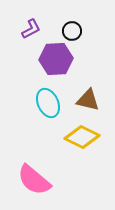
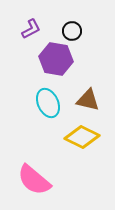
purple hexagon: rotated 12 degrees clockwise
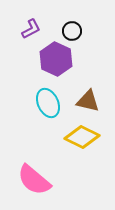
purple hexagon: rotated 16 degrees clockwise
brown triangle: moved 1 px down
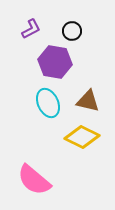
purple hexagon: moved 1 px left, 3 px down; rotated 16 degrees counterclockwise
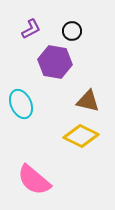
cyan ellipse: moved 27 px left, 1 px down
yellow diamond: moved 1 px left, 1 px up
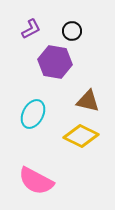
cyan ellipse: moved 12 px right, 10 px down; rotated 52 degrees clockwise
pink semicircle: moved 2 px right, 1 px down; rotated 12 degrees counterclockwise
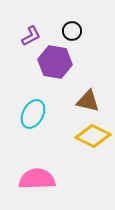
purple L-shape: moved 7 px down
yellow diamond: moved 12 px right
pink semicircle: moved 1 px right, 2 px up; rotated 150 degrees clockwise
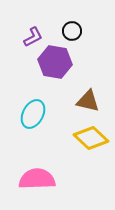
purple L-shape: moved 2 px right, 1 px down
yellow diamond: moved 2 px left, 2 px down; rotated 16 degrees clockwise
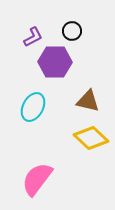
purple hexagon: rotated 8 degrees counterclockwise
cyan ellipse: moved 7 px up
pink semicircle: rotated 51 degrees counterclockwise
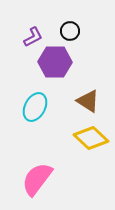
black circle: moved 2 px left
brown triangle: rotated 20 degrees clockwise
cyan ellipse: moved 2 px right
